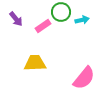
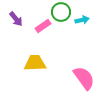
pink semicircle: rotated 75 degrees counterclockwise
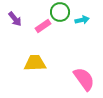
green circle: moved 1 px left
purple arrow: moved 1 px left
pink semicircle: moved 1 px down
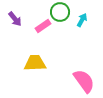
cyan arrow: rotated 48 degrees counterclockwise
pink semicircle: moved 2 px down
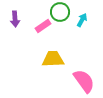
purple arrow: rotated 35 degrees clockwise
yellow trapezoid: moved 18 px right, 4 px up
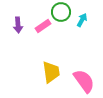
green circle: moved 1 px right
purple arrow: moved 3 px right, 6 px down
yellow trapezoid: moved 2 px left, 13 px down; rotated 85 degrees clockwise
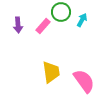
pink rectangle: rotated 14 degrees counterclockwise
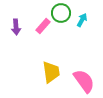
green circle: moved 1 px down
purple arrow: moved 2 px left, 2 px down
